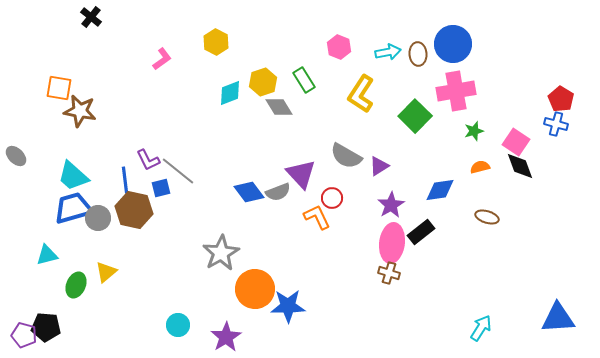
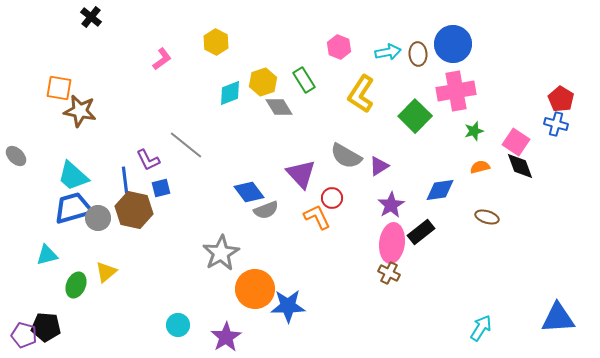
gray line at (178, 171): moved 8 px right, 26 px up
gray semicircle at (278, 192): moved 12 px left, 18 px down
brown cross at (389, 273): rotated 10 degrees clockwise
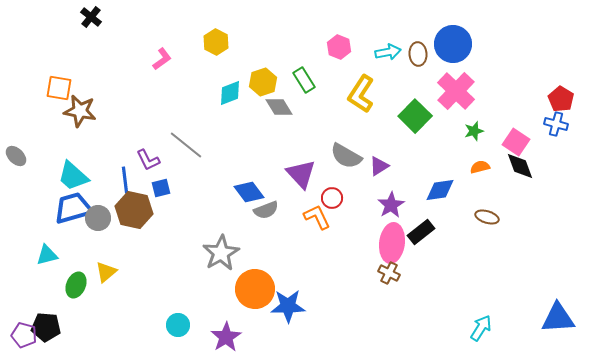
pink cross at (456, 91): rotated 36 degrees counterclockwise
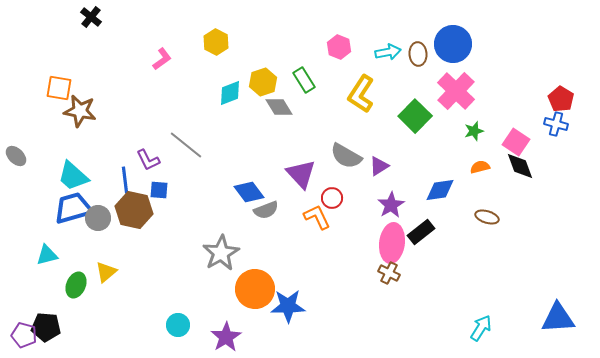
blue square at (161, 188): moved 2 px left, 2 px down; rotated 18 degrees clockwise
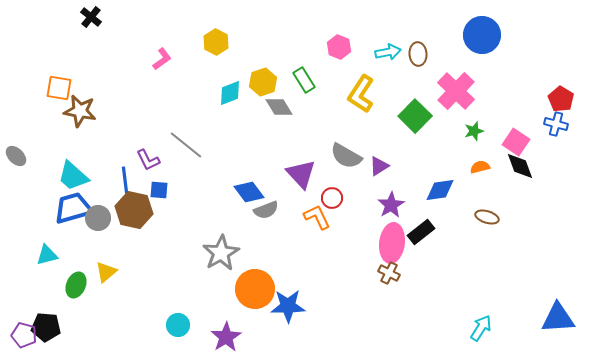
blue circle at (453, 44): moved 29 px right, 9 px up
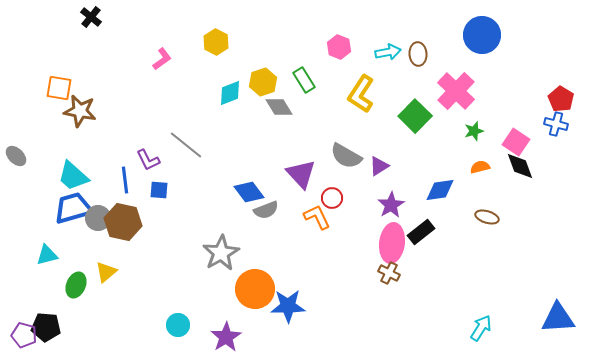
brown hexagon at (134, 210): moved 11 px left, 12 px down
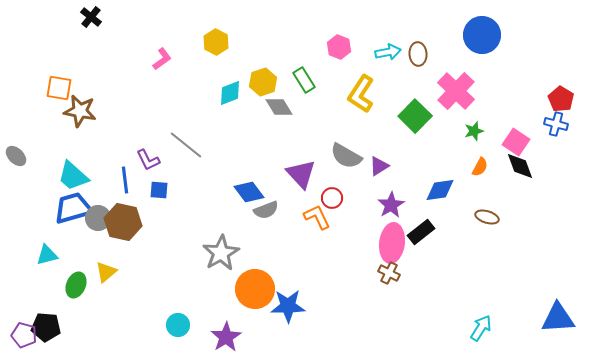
orange semicircle at (480, 167): rotated 132 degrees clockwise
